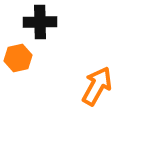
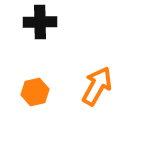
orange hexagon: moved 17 px right, 34 px down
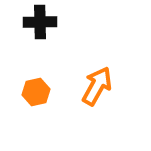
orange hexagon: moved 1 px right
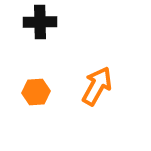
orange hexagon: rotated 8 degrees clockwise
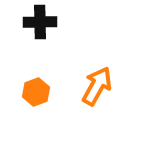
orange hexagon: rotated 16 degrees counterclockwise
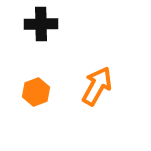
black cross: moved 1 px right, 2 px down
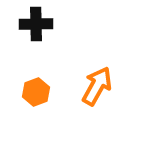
black cross: moved 5 px left
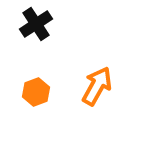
black cross: rotated 32 degrees counterclockwise
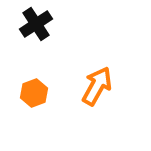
orange hexagon: moved 2 px left, 1 px down
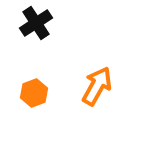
black cross: moved 1 px up
